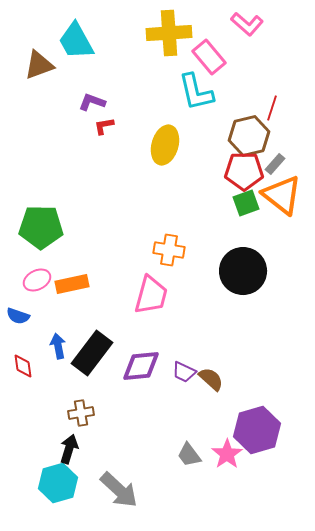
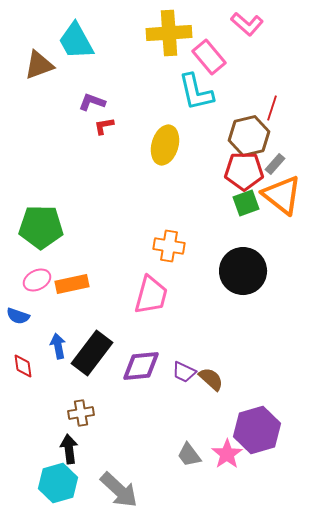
orange cross: moved 4 px up
black arrow: rotated 24 degrees counterclockwise
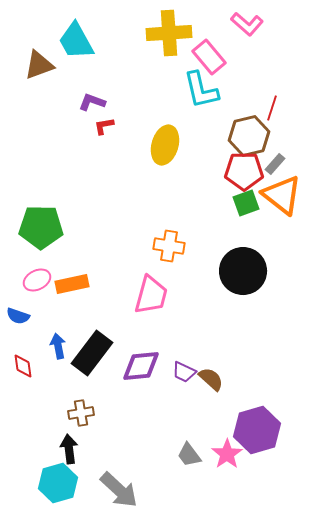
cyan L-shape: moved 5 px right, 2 px up
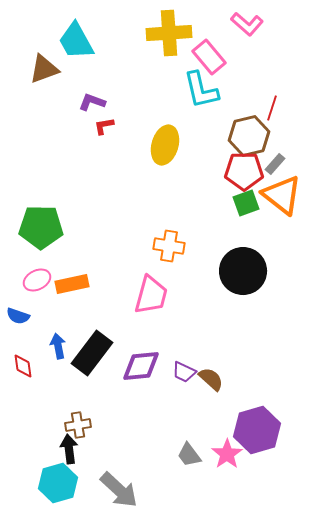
brown triangle: moved 5 px right, 4 px down
brown cross: moved 3 px left, 12 px down
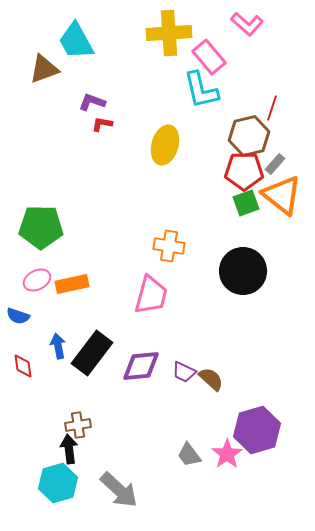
red L-shape: moved 2 px left, 2 px up; rotated 20 degrees clockwise
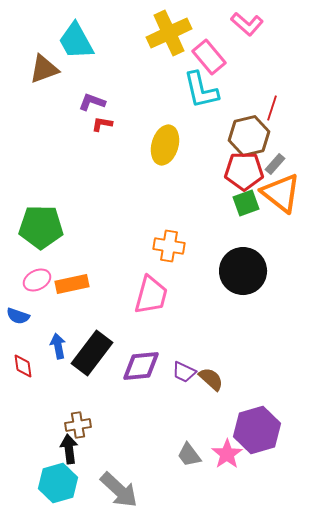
yellow cross: rotated 21 degrees counterclockwise
orange triangle: moved 1 px left, 2 px up
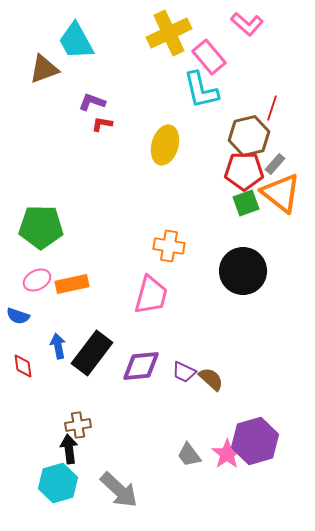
purple hexagon: moved 2 px left, 11 px down
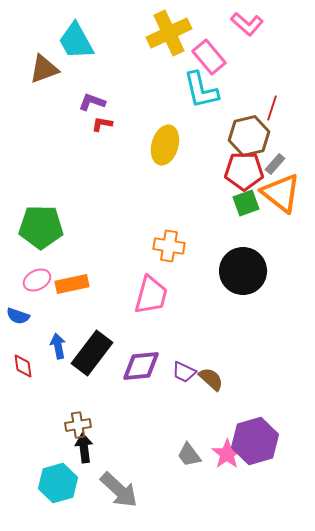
black arrow: moved 15 px right, 1 px up
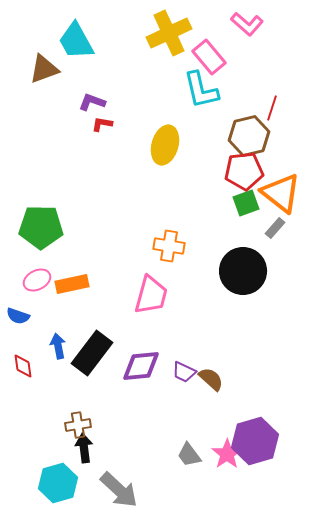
gray rectangle: moved 64 px down
red pentagon: rotated 6 degrees counterclockwise
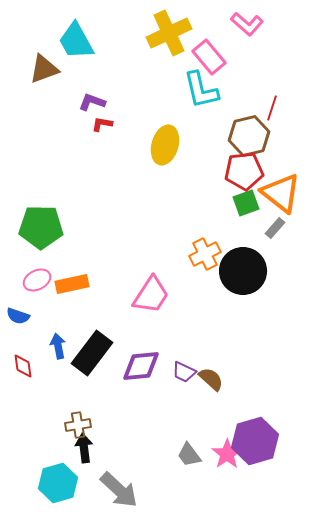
orange cross: moved 36 px right, 8 px down; rotated 36 degrees counterclockwise
pink trapezoid: rotated 18 degrees clockwise
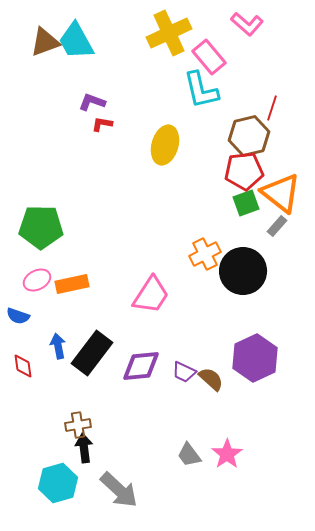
brown triangle: moved 1 px right, 27 px up
gray rectangle: moved 2 px right, 2 px up
purple hexagon: moved 83 px up; rotated 9 degrees counterclockwise
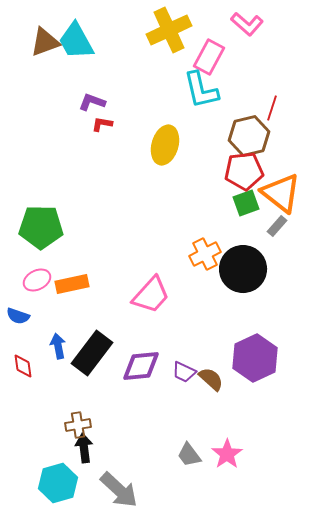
yellow cross: moved 3 px up
pink rectangle: rotated 68 degrees clockwise
black circle: moved 2 px up
pink trapezoid: rotated 9 degrees clockwise
